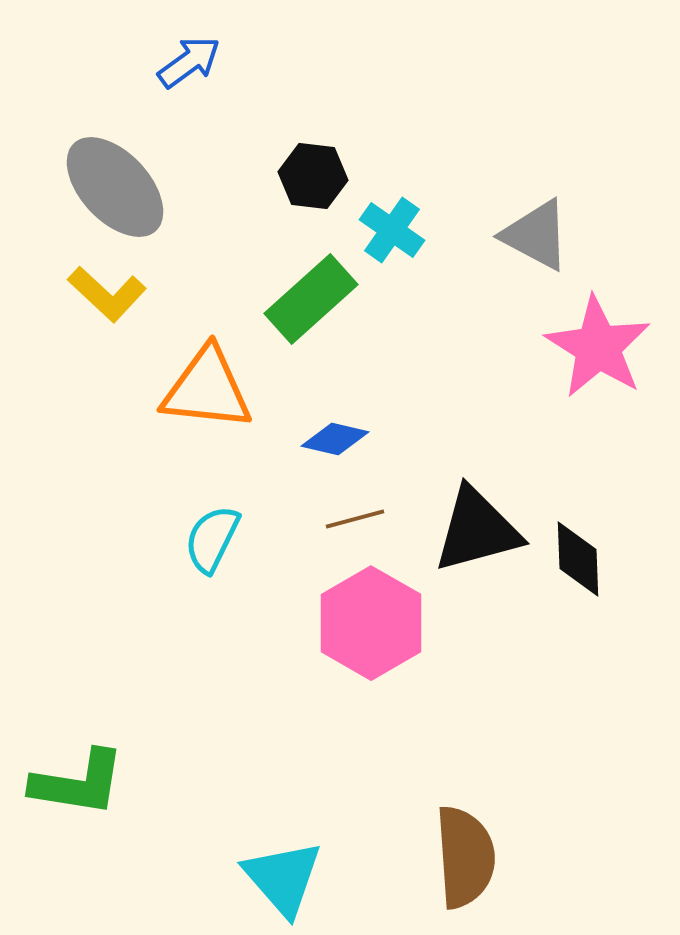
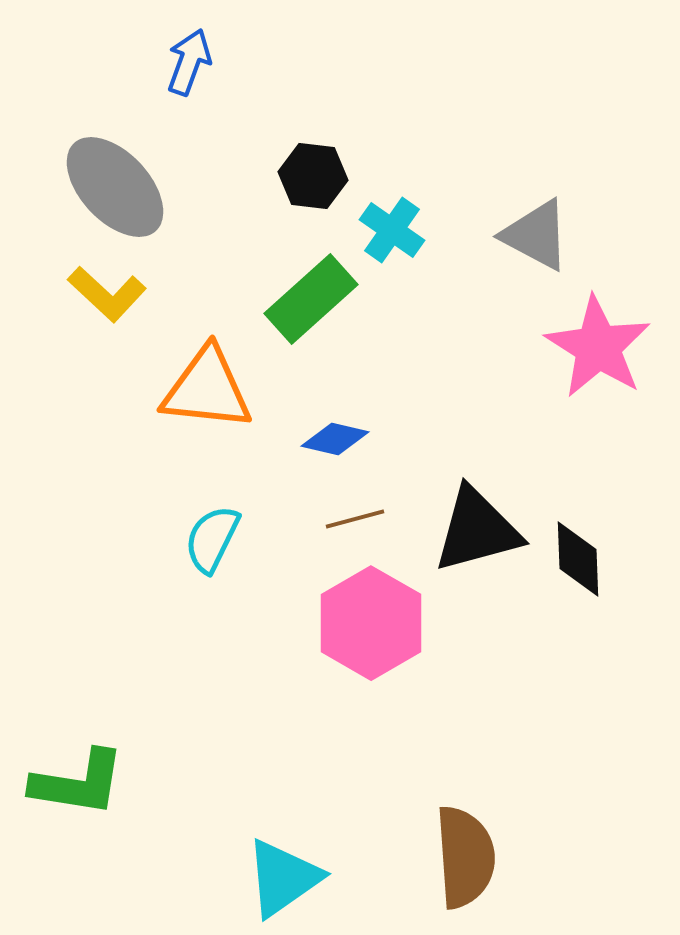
blue arrow: rotated 34 degrees counterclockwise
cyan triangle: rotated 36 degrees clockwise
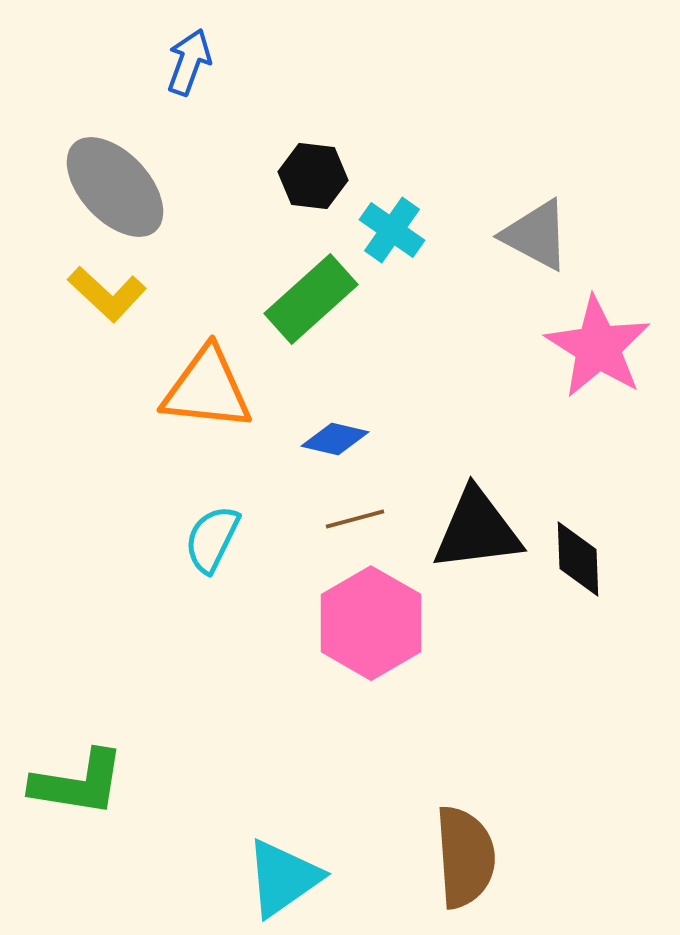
black triangle: rotated 8 degrees clockwise
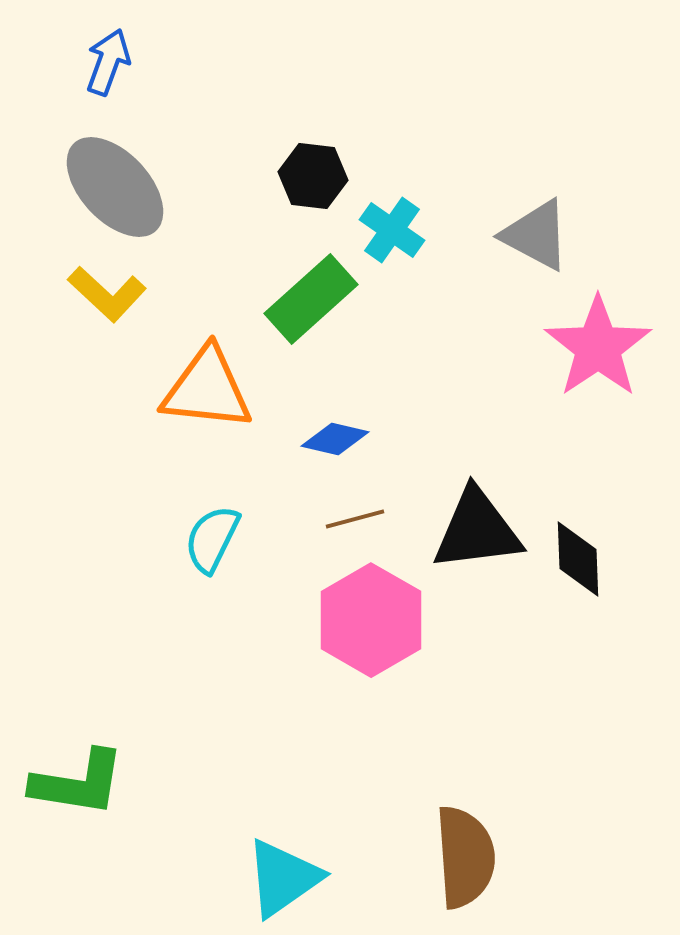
blue arrow: moved 81 px left
pink star: rotated 6 degrees clockwise
pink hexagon: moved 3 px up
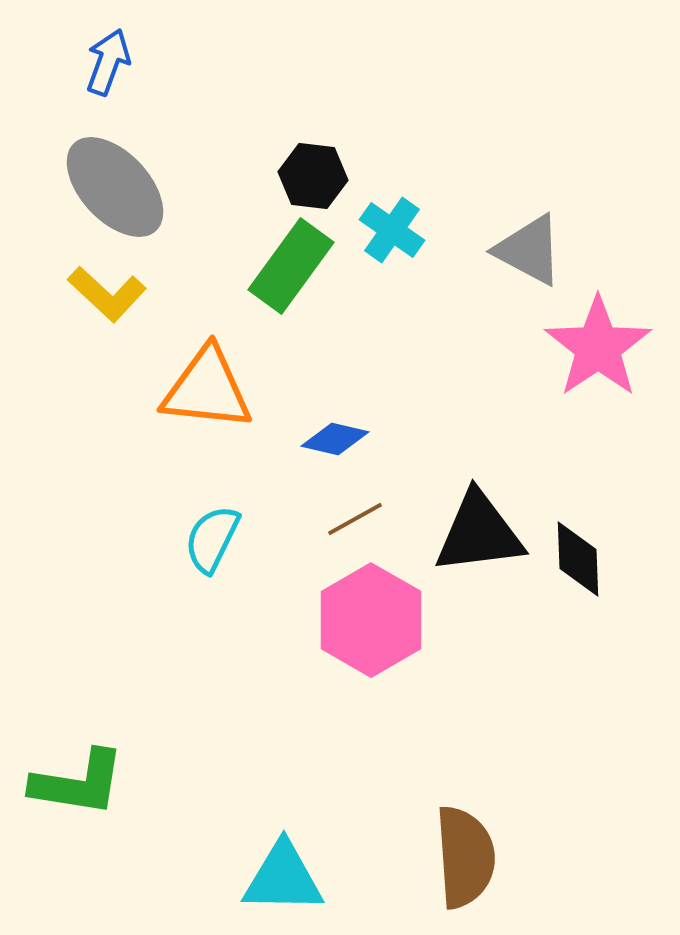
gray triangle: moved 7 px left, 15 px down
green rectangle: moved 20 px left, 33 px up; rotated 12 degrees counterclockwise
brown line: rotated 14 degrees counterclockwise
black triangle: moved 2 px right, 3 px down
cyan triangle: rotated 36 degrees clockwise
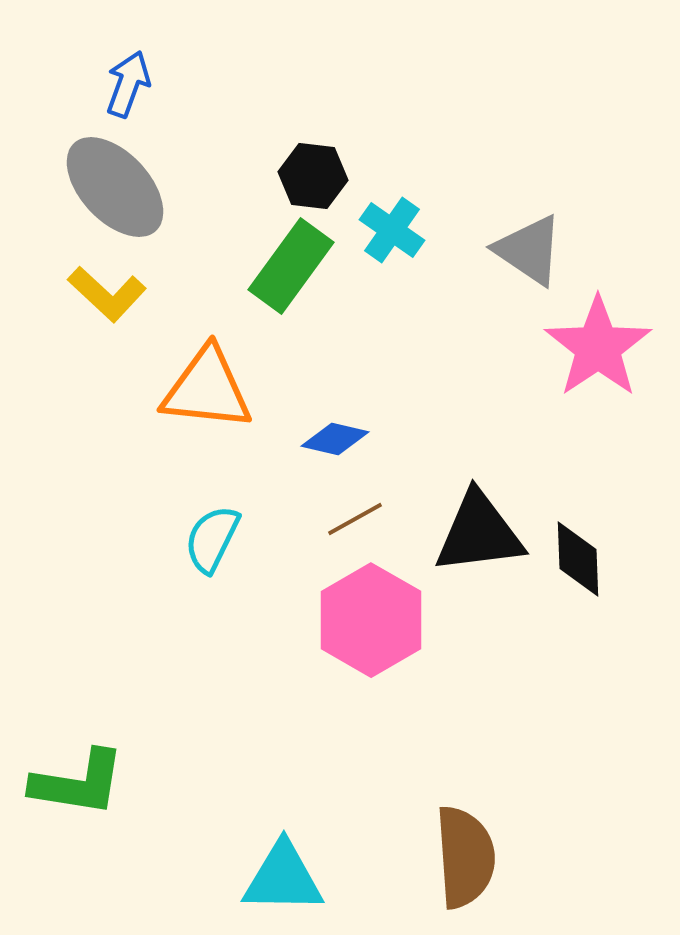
blue arrow: moved 20 px right, 22 px down
gray triangle: rotated 6 degrees clockwise
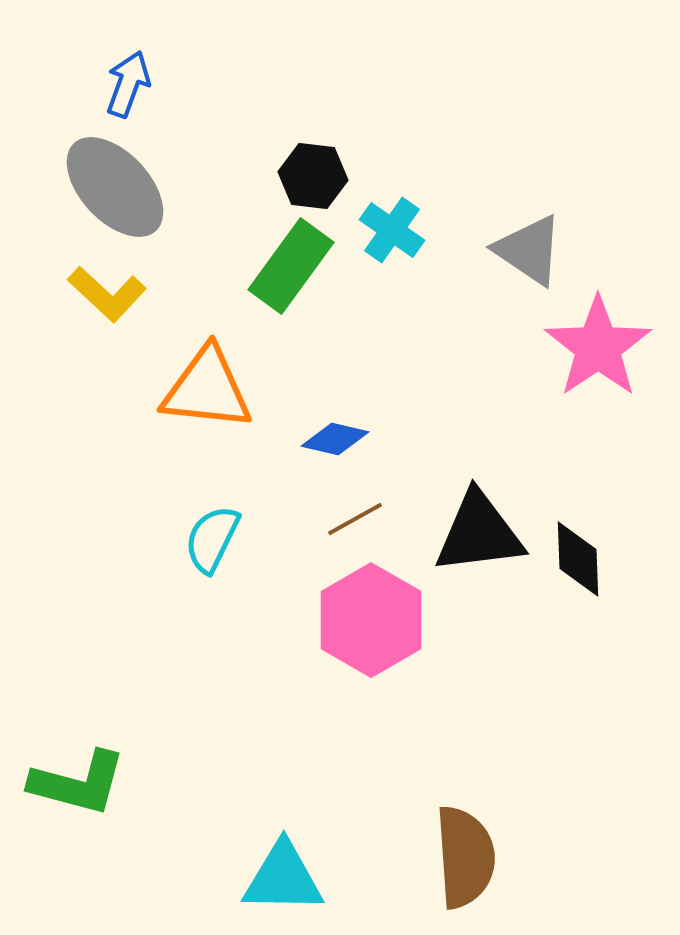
green L-shape: rotated 6 degrees clockwise
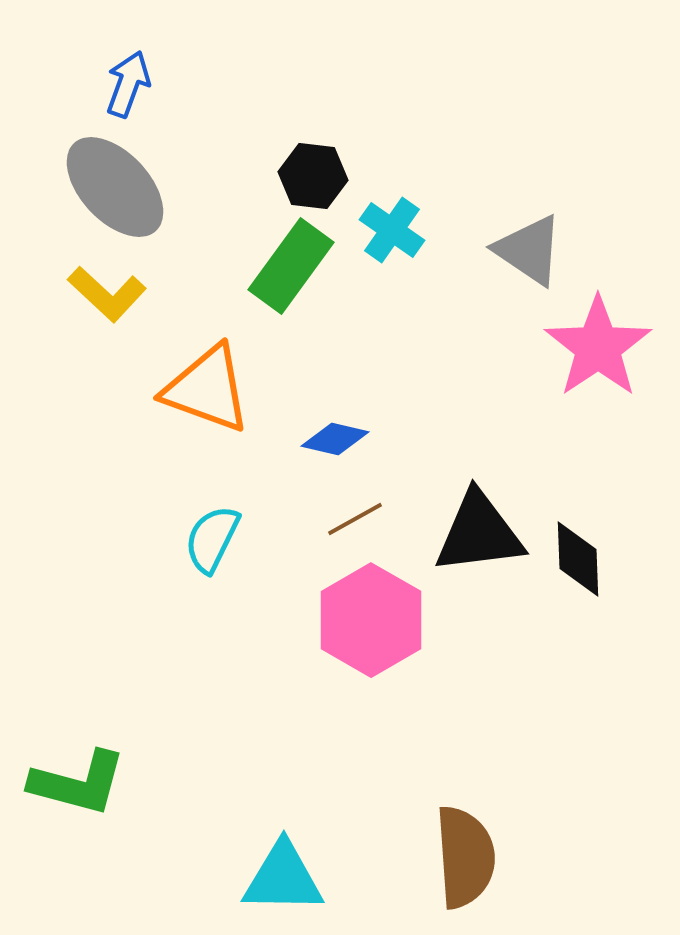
orange triangle: rotated 14 degrees clockwise
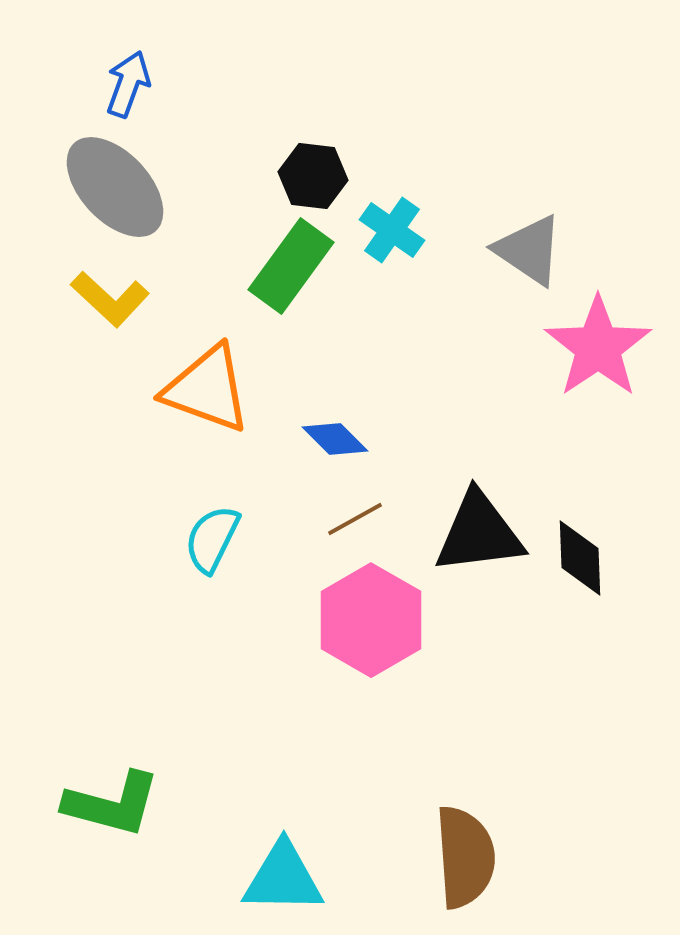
yellow L-shape: moved 3 px right, 5 px down
blue diamond: rotated 32 degrees clockwise
black diamond: moved 2 px right, 1 px up
green L-shape: moved 34 px right, 21 px down
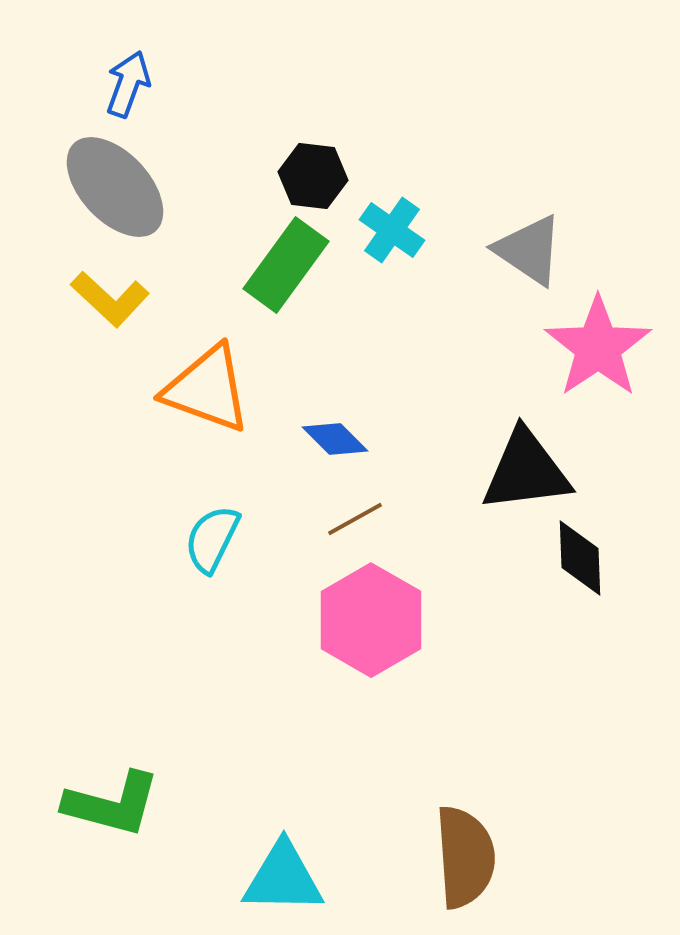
green rectangle: moved 5 px left, 1 px up
black triangle: moved 47 px right, 62 px up
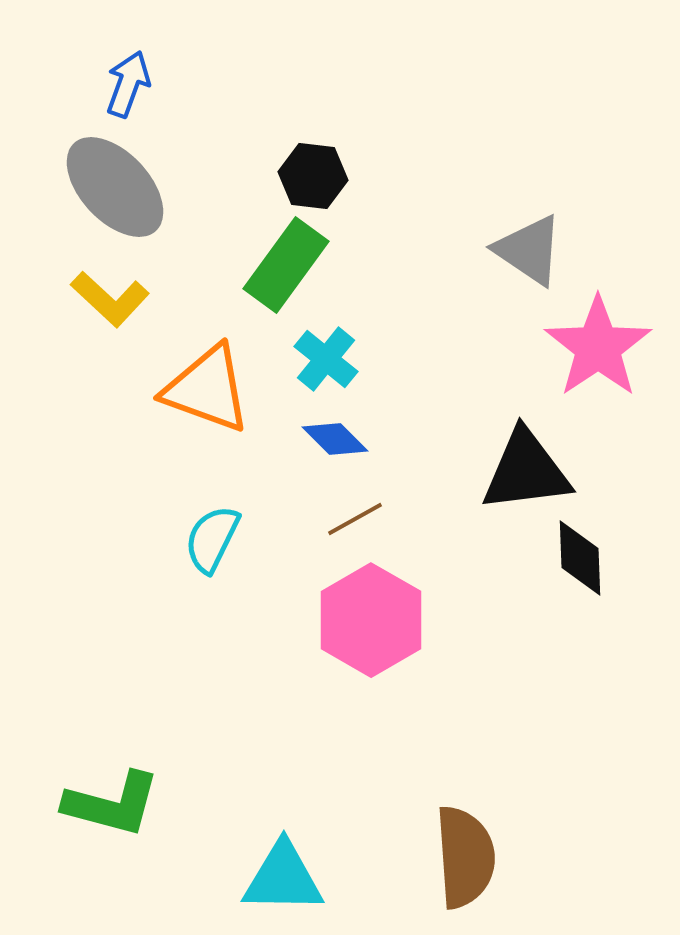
cyan cross: moved 66 px left, 129 px down; rotated 4 degrees clockwise
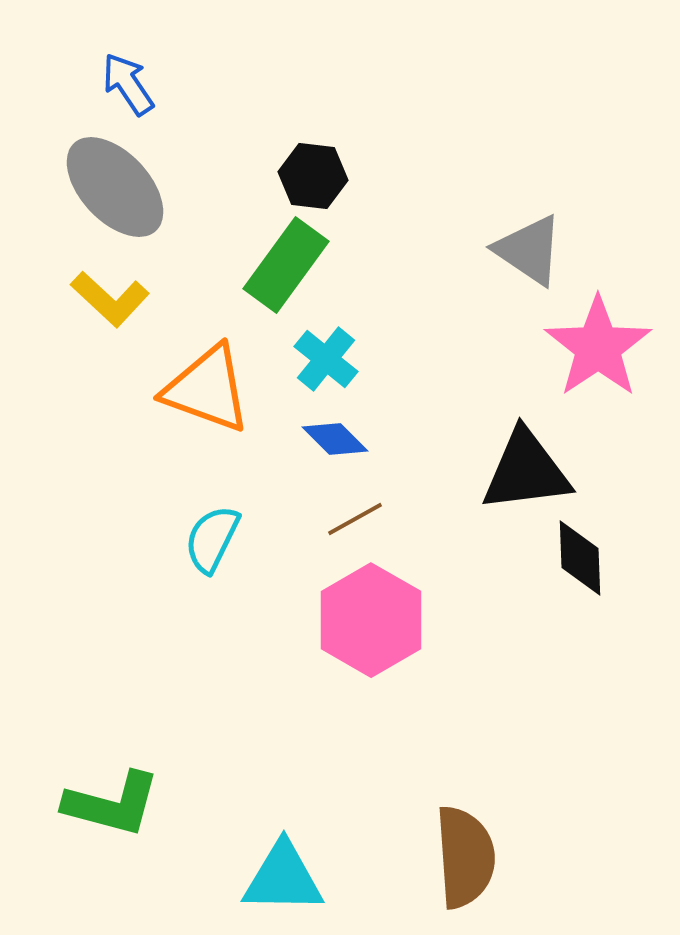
blue arrow: rotated 54 degrees counterclockwise
